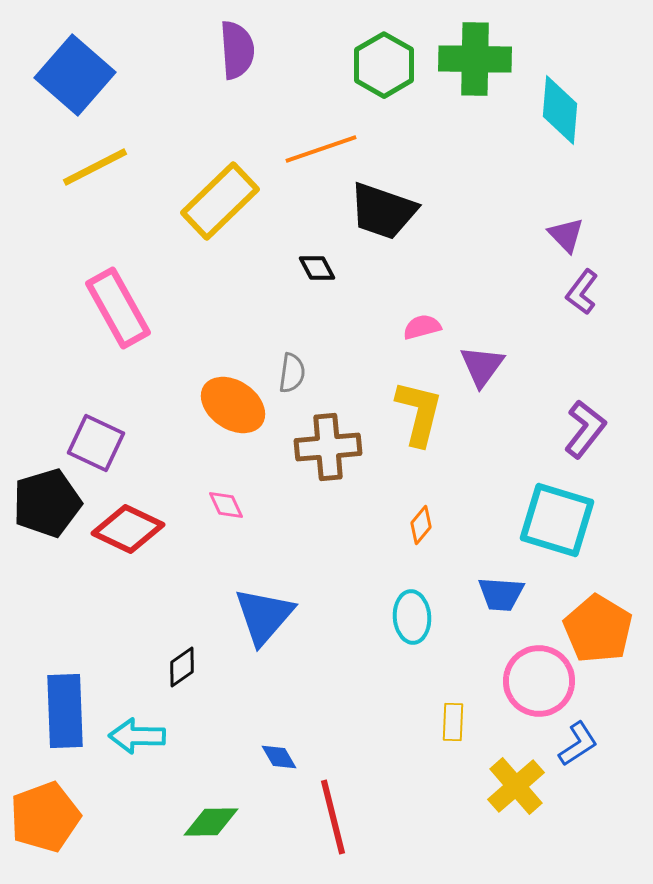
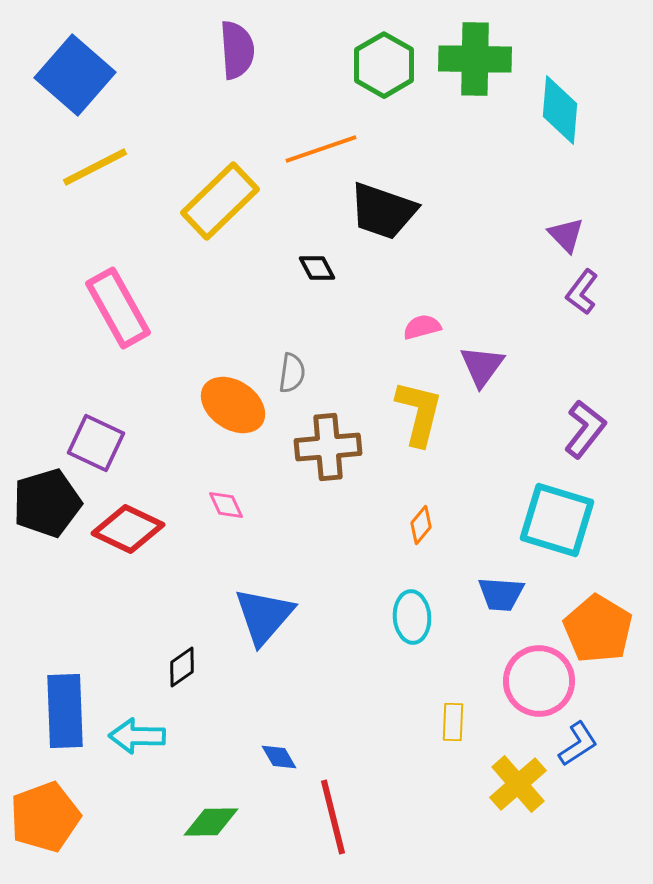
yellow cross at (516, 786): moved 2 px right, 2 px up
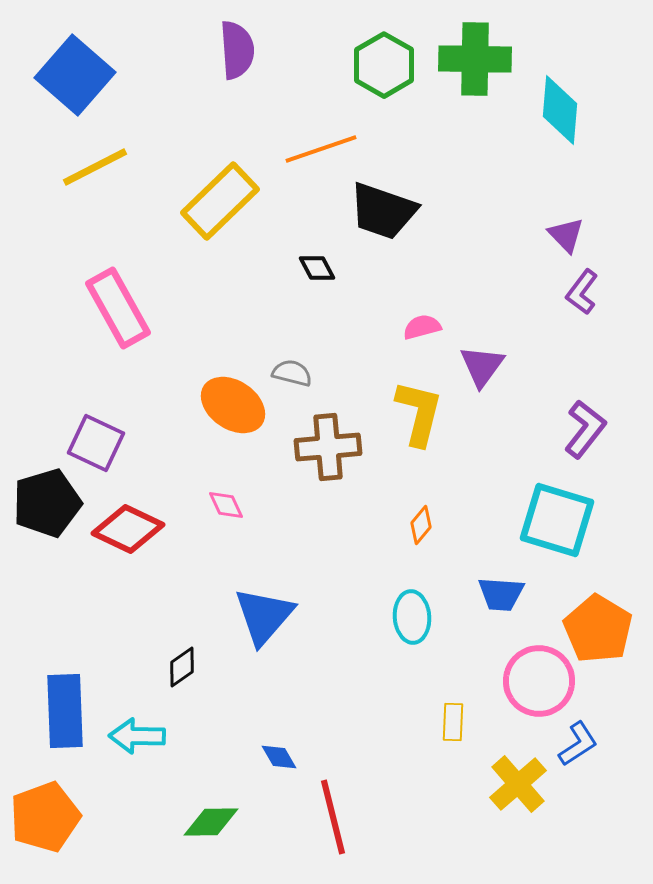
gray semicircle at (292, 373): rotated 84 degrees counterclockwise
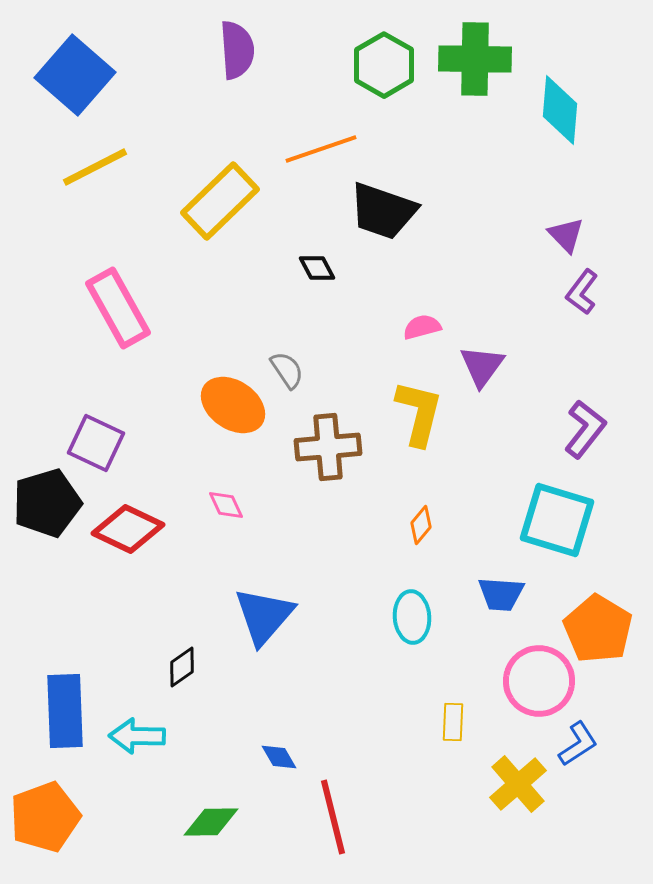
gray semicircle at (292, 373): moved 5 px left, 3 px up; rotated 42 degrees clockwise
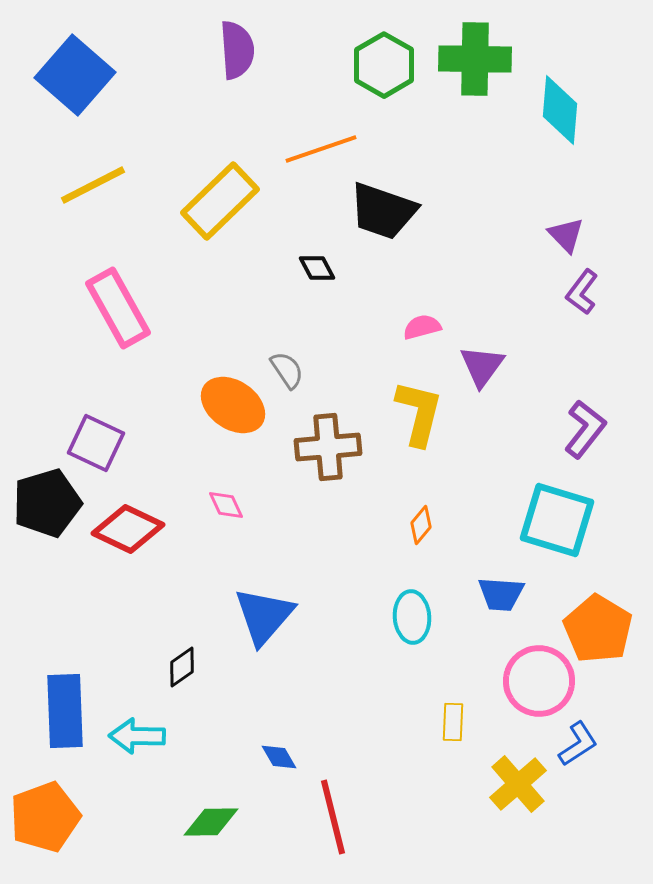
yellow line at (95, 167): moved 2 px left, 18 px down
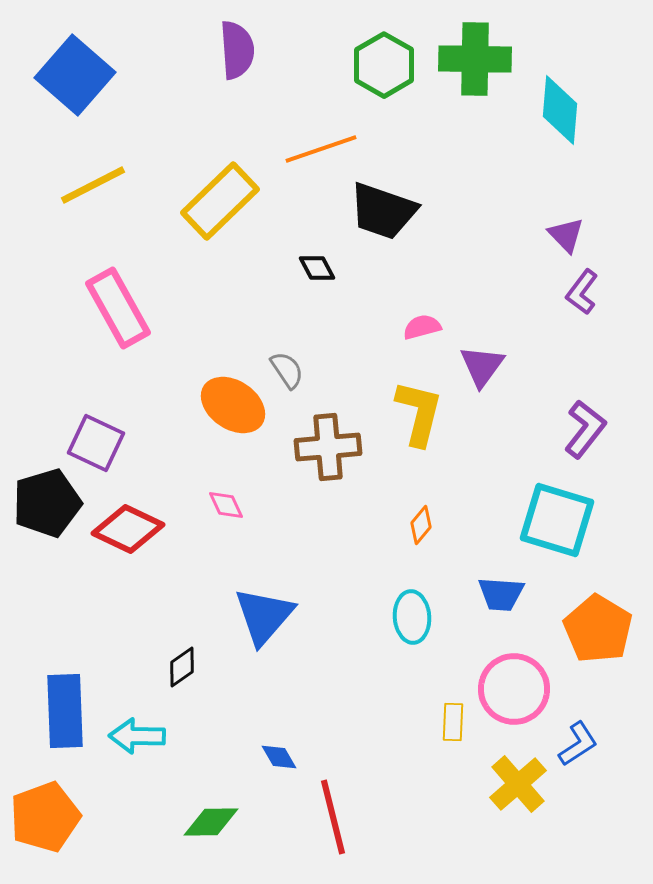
pink circle at (539, 681): moved 25 px left, 8 px down
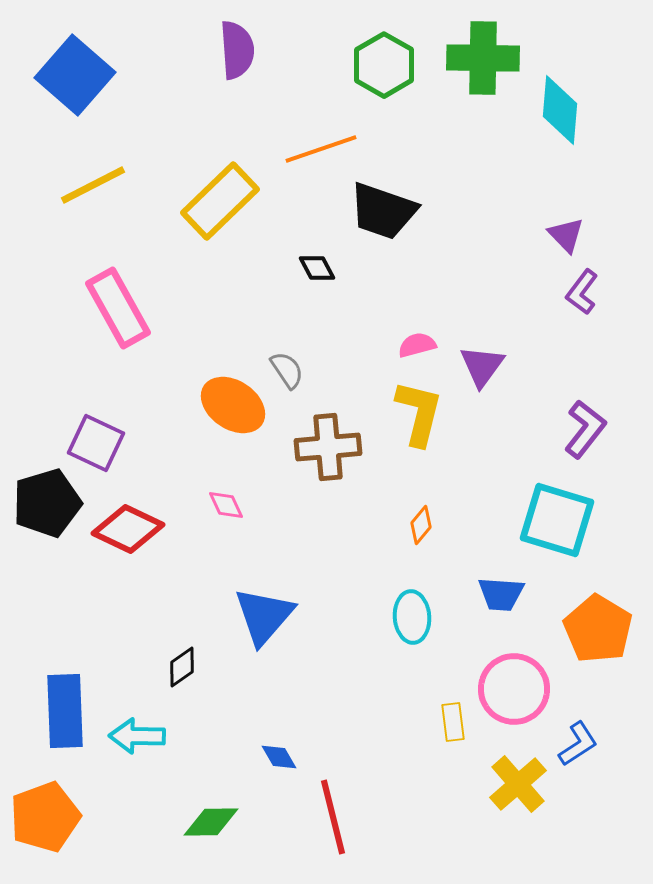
green cross at (475, 59): moved 8 px right, 1 px up
pink semicircle at (422, 327): moved 5 px left, 18 px down
yellow rectangle at (453, 722): rotated 9 degrees counterclockwise
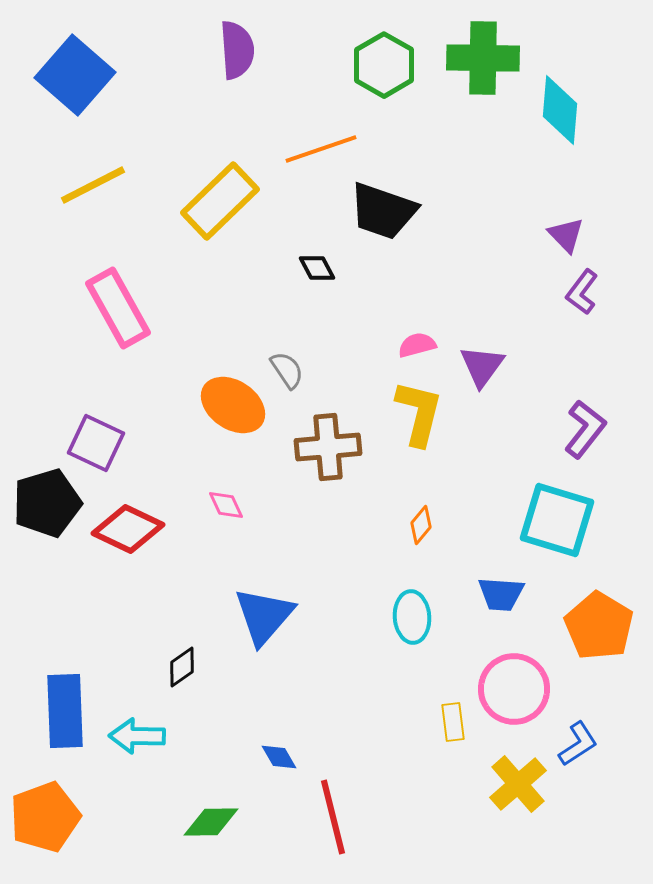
orange pentagon at (598, 629): moved 1 px right, 3 px up
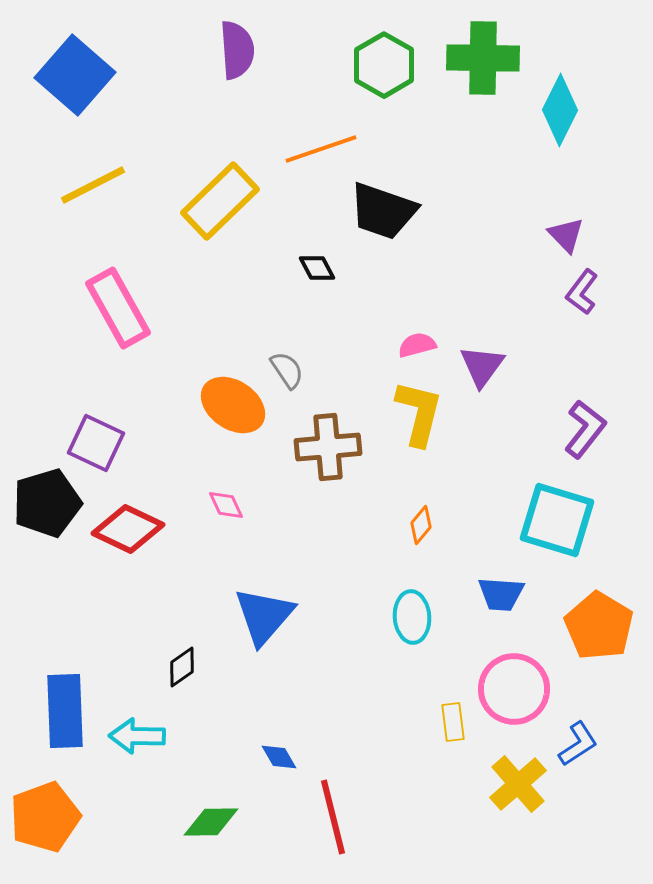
cyan diamond at (560, 110): rotated 22 degrees clockwise
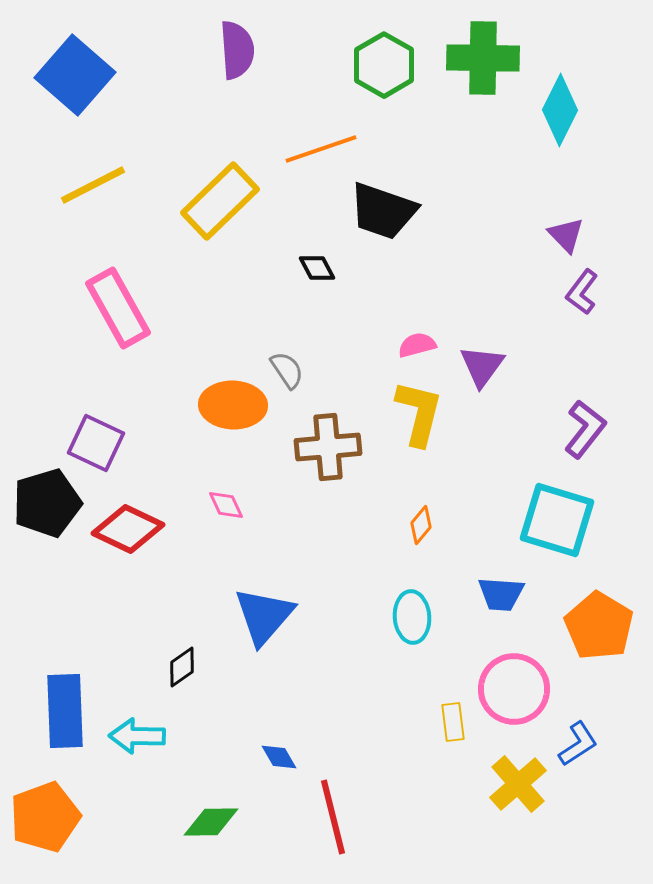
orange ellipse at (233, 405): rotated 32 degrees counterclockwise
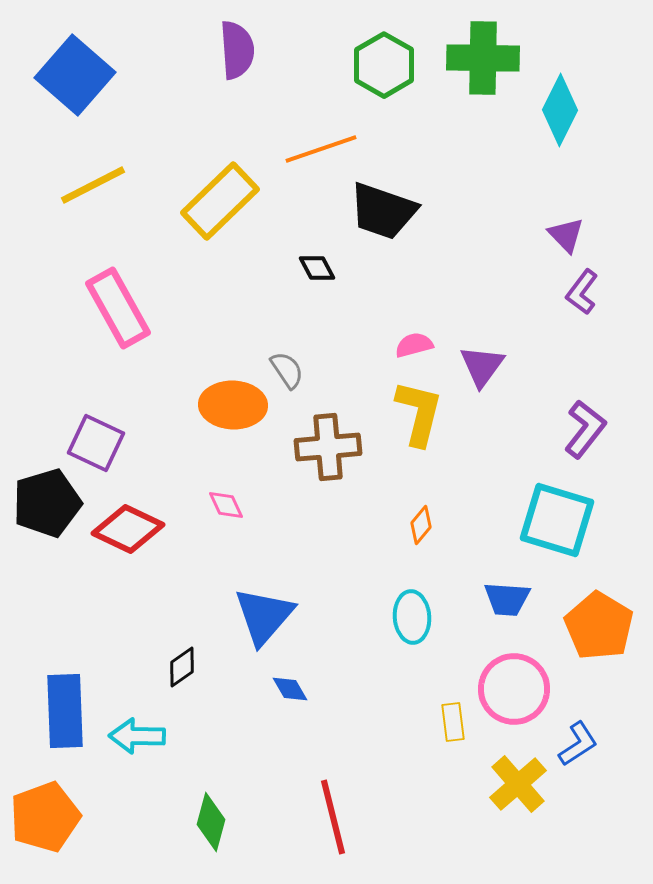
pink semicircle at (417, 345): moved 3 px left
blue trapezoid at (501, 594): moved 6 px right, 5 px down
blue diamond at (279, 757): moved 11 px right, 68 px up
green diamond at (211, 822): rotated 74 degrees counterclockwise
